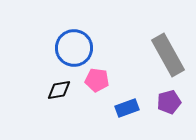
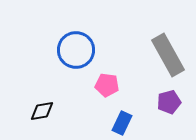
blue circle: moved 2 px right, 2 px down
pink pentagon: moved 10 px right, 5 px down
black diamond: moved 17 px left, 21 px down
blue rectangle: moved 5 px left, 15 px down; rotated 45 degrees counterclockwise
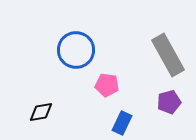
black diamond: moved 1 px left, 1 px down
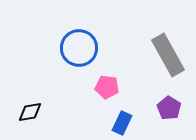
blue circle: moved 3 px right, 2 px up
pink pentagon: moved 2 px down
purple pentagon: moved 6 px down; rotated 25 degrees counterclockwise
black diamond: moved 11 px left
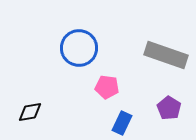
gray rectangle: moved 2 px left; rotated 42 degrees counterclockwise
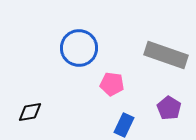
pink pentagon: moved 5 px right, 3 px up
blue rectangle: moved 2 px right, 2 px down
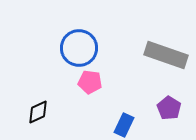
pink pentagon: moved 22 px left, 2 px up
black diamond: moved 8 px right; rotated 15 degrees counterclockwise
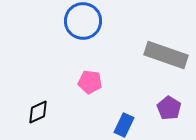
blue circle: moved 4 px right, 27 px up
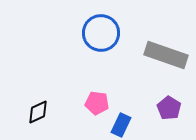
blue circle: moved 18 px right, 12 px down
pink pentagon: moved 7 px right, 21 px down
blue rectangle: moved 3 px left
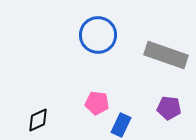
blue circle: moved 3 px left, 2 px down
purple pentagon: rotated 25 degrees counterclockwise
black diamond: moved 8 px down
